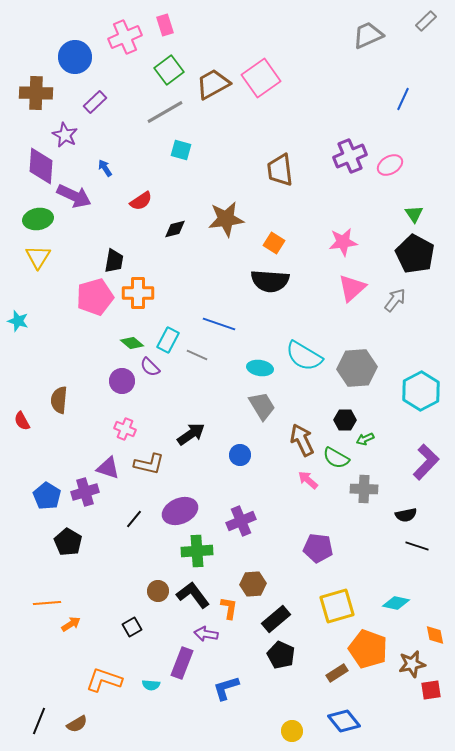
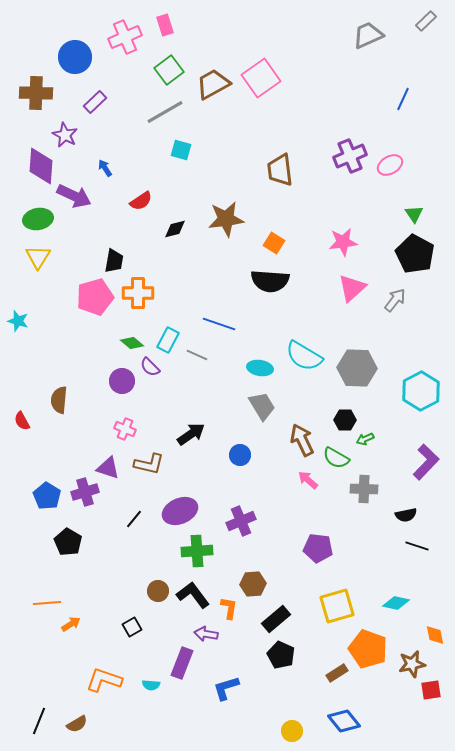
gray hexagon at (357, 368): rotated 6 degrees clockwise
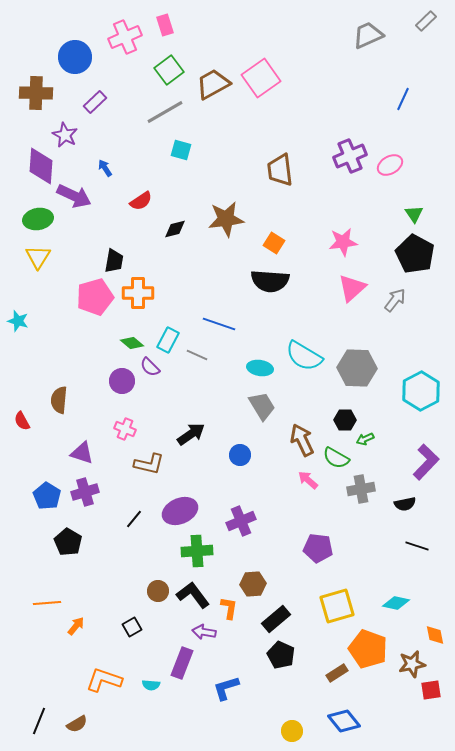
purple triangle at (108, 468): moved 26 px left, 15 px up
gray cross at (364, 489): moved 3 px left; rotated 12 degrees counterclockwise
black semicircle at (406, 515): moved 1 px left, 11 px up
orange arrow at (71, 624): moved 5 px right, 2 px down; rotated 18 degrees counterclockwise
purple arrow at (206, 634): moved 2 px left, 2 px up
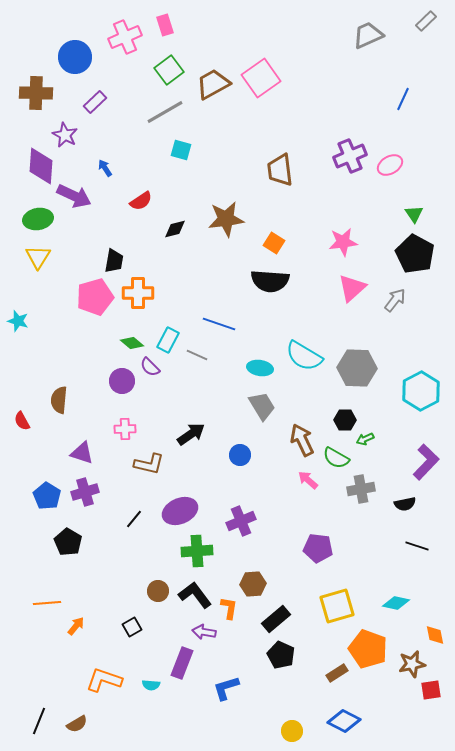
pink cross at (125, 429): rotated 25 degrees counterclockwise
black L-shape at (193, 595): moved 2 px right
blue diamond at (344, 721): rotated 24 degrees counterclockwise
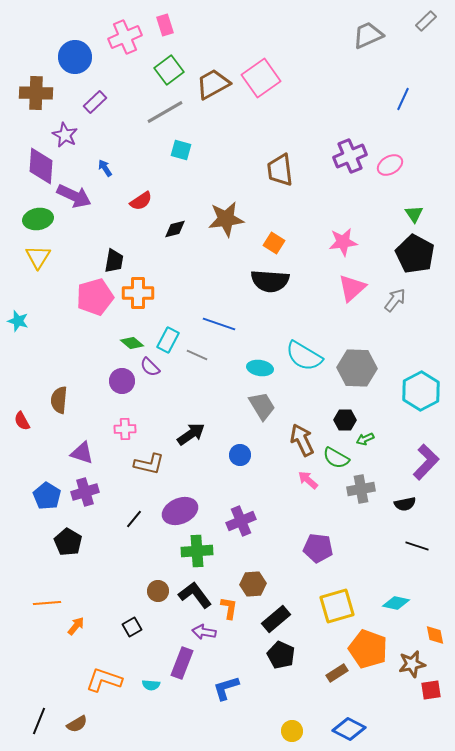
blue diamond at (344, 721): moved 5 px right, 8 px down
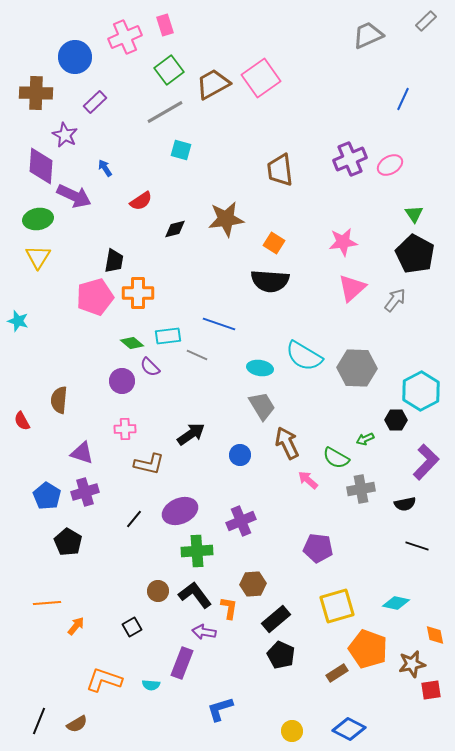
purple cross at (350, 156): moved 3 px down
cyan rectangle at (168, 340): moved 4 px up; rotated 55 degrees clockwise
black hexagon at (345, 420): moved 51 px right
brown arrow at (302, 440): moved 15 px left, 3 px down
blue L-shape at (226, 688): moved 6 px left, 21 px down
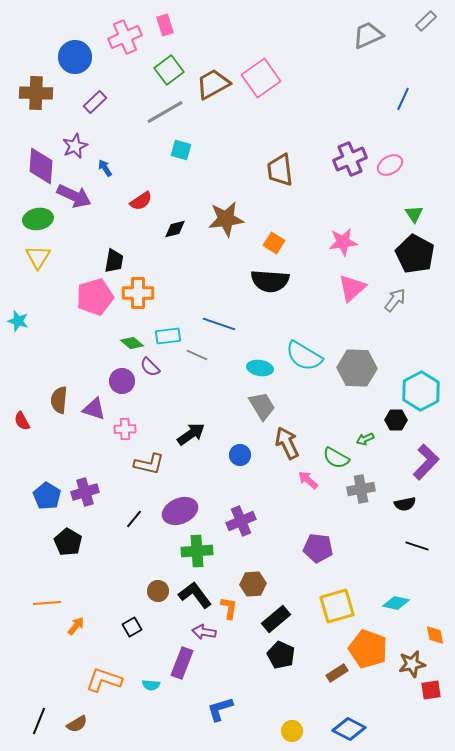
purple star at (65, 135): moved 10 px right, 11 px down; rotated 20 degrees clockwise
purple triangle at (82, 453): moved 12 px right, 44 px up
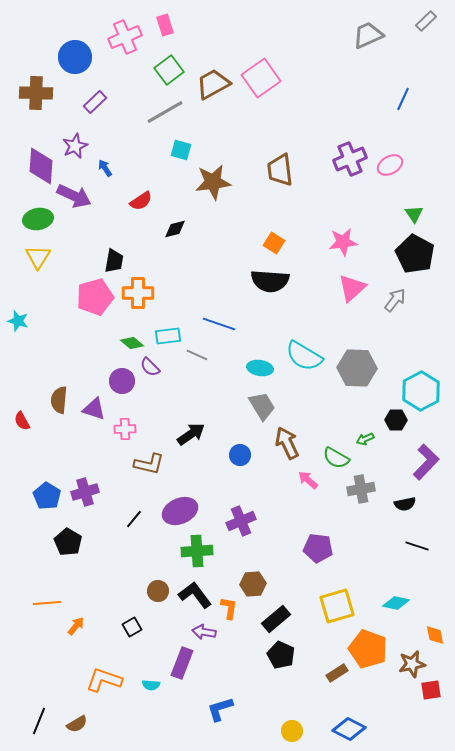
brown star at (226, 219): moved 13 px left, 37 px up
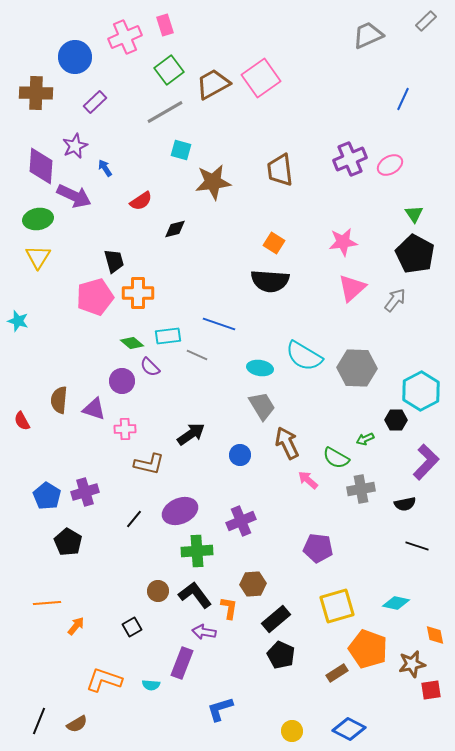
black trapezoid at (114, 261): rotated 25 degrees counterclockwise
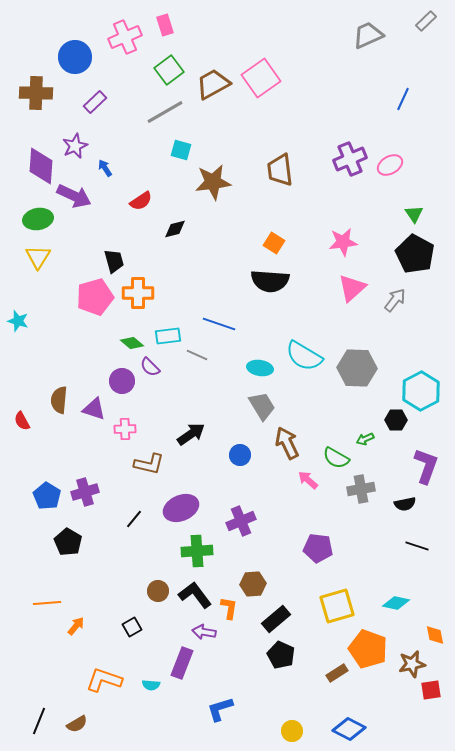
purple L-shape at (426, 462): moved 4 px down; rotated 24 degrees counterclockwise
purple ellipse at (180, 511): moved 1 px right, 3 px up
